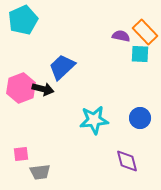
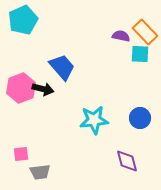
blue trapezoid: rotated 92 degrees clockwise
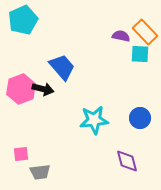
pink hexagon: moved 1 px down
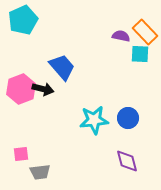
blue circle: moved 12 px left
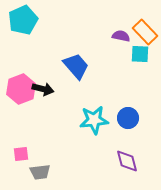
blue trapezoid: moved 14 px right, 1 px up
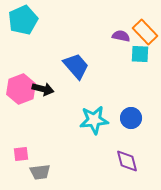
blue circle: moved 3 px right
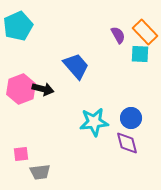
cyan pentagon: moved 5 px left, 6 px down
purple semicircle: moved 3 px left, 1 px up; rotated 48 degrees clockwise
cyan star: moved 2 px down
purple diamond: moved 18 px up
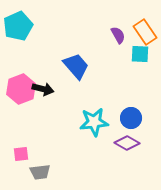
orange rectangle: rotated 10 degrees clockwise
purple diamond: rotated 45 degrees counterclockwise
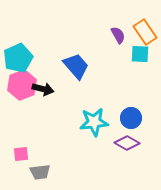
cyan pentagon: moved 32 px down
pink hexagon: moved 1 px right, 4 px up
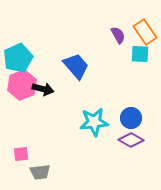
purple diamond: moved 4 px right, 3 px up
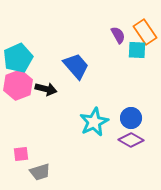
cyan square: moved 3 px left, 4 px up
pink hexagon: moved 4 px left
black arrow: moved 3 px right
cyan star: rotated 20 degrees counterclockwise
gray trapezoid: rotated 10 degrees counterclockwise
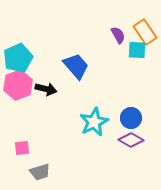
pink square: moved 1 px right, 6 px up
